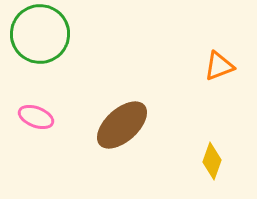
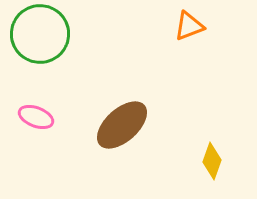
orange triangle: moved 30 px left, 40 px up
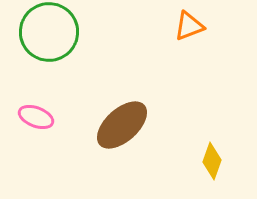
green circle: moved 9 px right, 2 px up
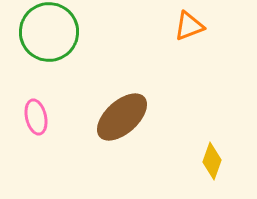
pink ellipse: rotated 56 degrees clockwise
brown ellipse: moved 8 px up
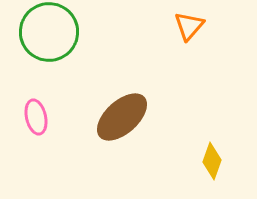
orange triangle: rotated 28 degrees counterclockwise
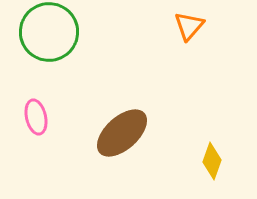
brown ellipse: moved 16 px down
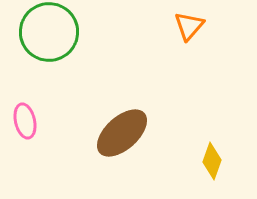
pink ellipse: moved 11 px left, 4 px down
